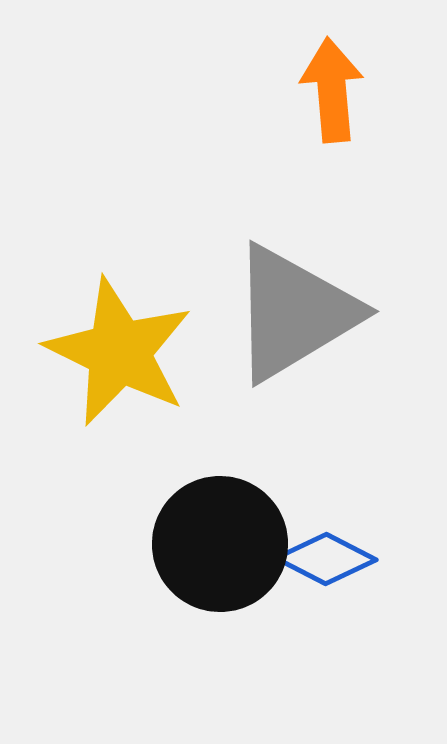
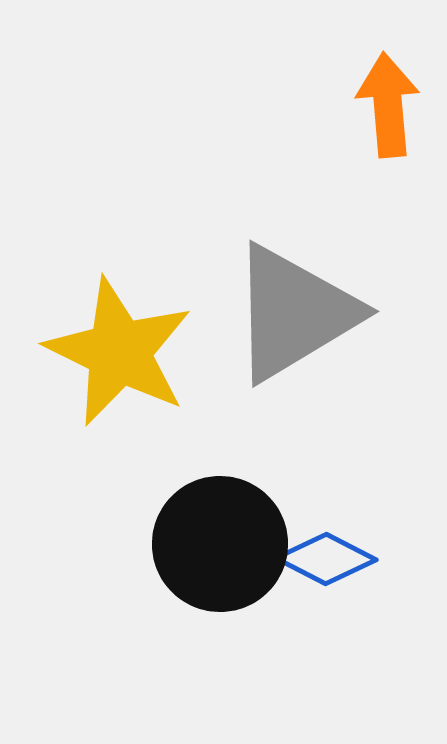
orange arrow: moved 56 px right, 15 px down
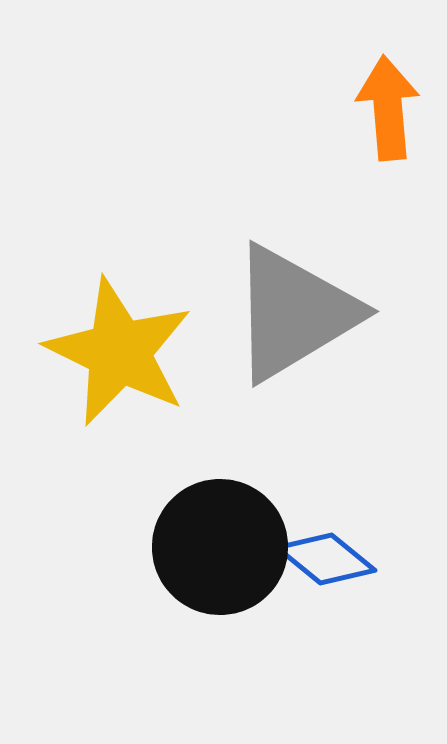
orange arrow: moved 3 px down
black circle: moved 3 px down
blue diamond: rotated 12 degrees clockwise
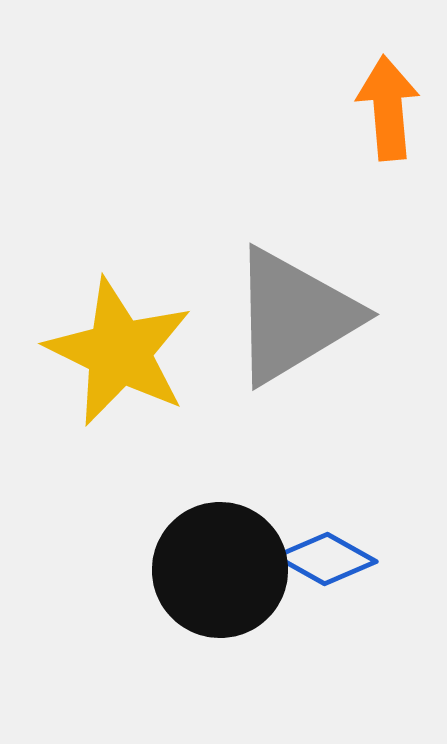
gray triangle: moved 3 px down
black circle: moved 23 px down
blue diamond: rotated 10 degrees counterclockwise
